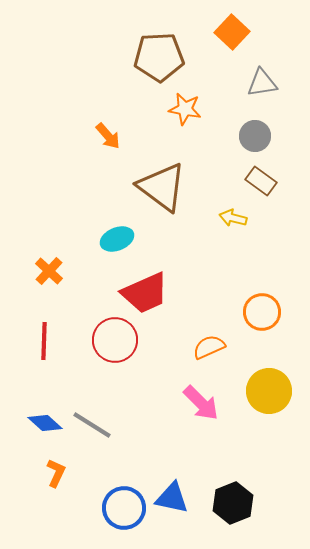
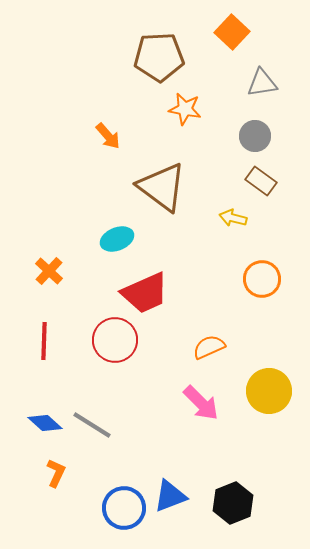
orange circle: moved 33 px up
blue triangle: moved 2 px left, 2 px up; rotated 33 degrees counterclockwise
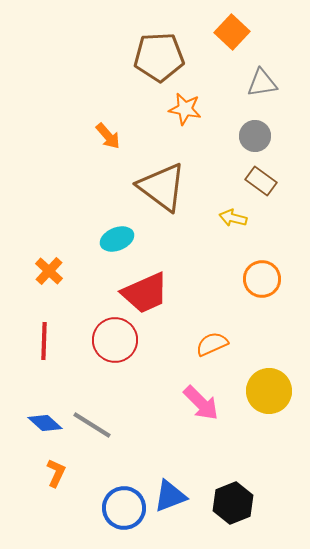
orange semicircle: moved 3 px right, 3 px up
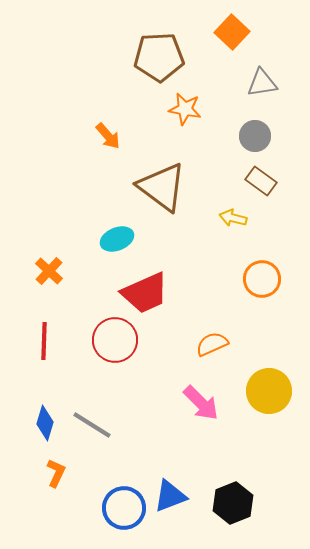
blue diamond: rotated 64 degrees clockwise
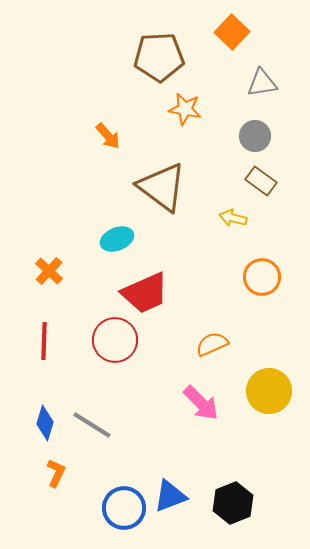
orange circle: moved 2 px up
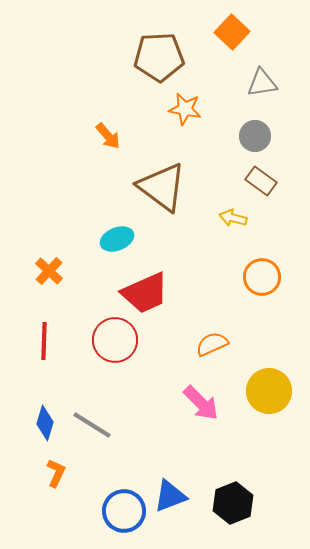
blue circle: moved 3 px down
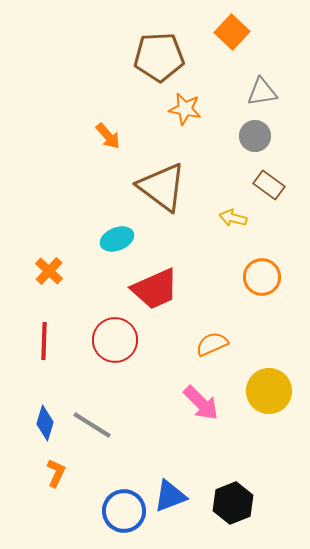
gray triangle: moved 9 px down
brown rectangle: moved 8 px right, 4 px down
red trapezoid: moved 10 px right, 4 px up
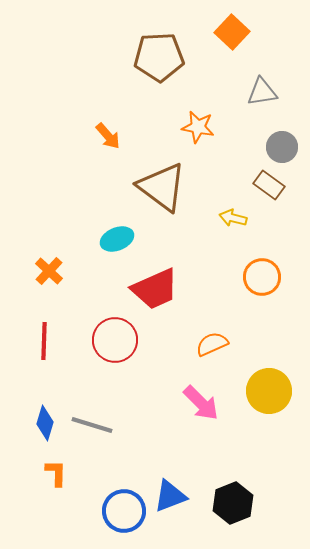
orange star: moved 13 px right, 18 px down
gray circle: moved 27 px right, 11 px down
gray line: rotated 15 degrees counterclockwise
orange L-shape: rotated 24 degrees counterclockwise
